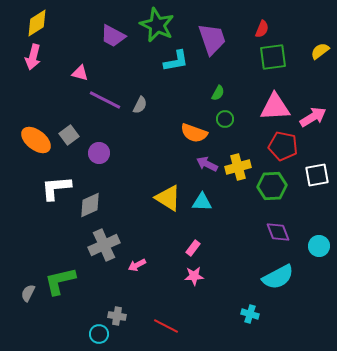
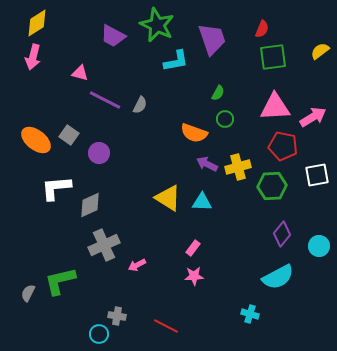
gray square at (69, 135): rotated 18 degrees counterclockwise
purple diamond at (278, 232): moved 4 px right, 2 px down; rotated 60 degrees clockwise
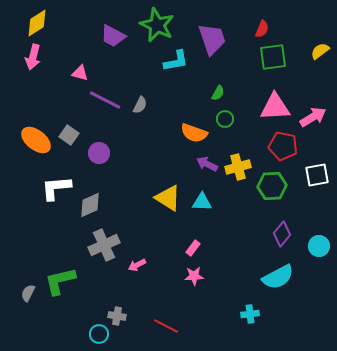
cyan cross at (250, 314): rotated 24 degrees counterclockwise
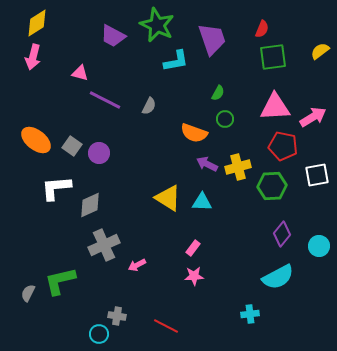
gray semicircle at (140, 105): moved 9 px right, 1 px down
gray square at (69, 135): moved 3 px right, 11 px down
